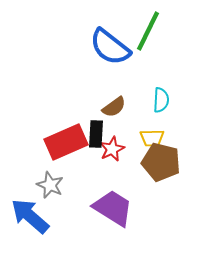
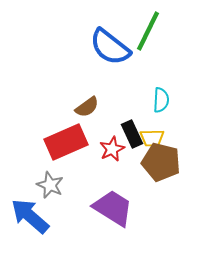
brown semicircle: moved 27 px left
black rectangle: moved 36 px right; rotated 28 degrees counterclockwise
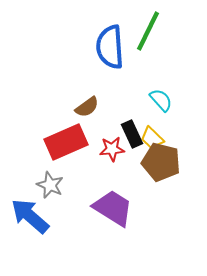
blue semicircle: rotated 48 degrees clockwise
cyan semicircle: rotated 45 degrees counterclockwise
yellow trapezoid: rotated 45 degrees clockwise
red star: rotated 20 degrees clockwise
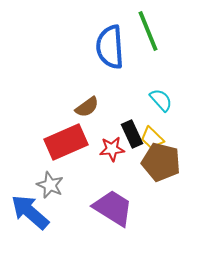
green line: rotated 48 degrees counterclockwise
blue arrow: moved 4 px up
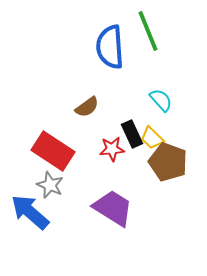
red rectangle: moved 13 px left, 9 px down; rotated 57 degrees clockwise
brown pentagon: moved 7 px right; rotated 6 degrees clockwise
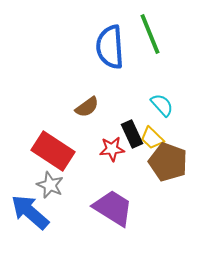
green line: moved 2 px right, 3 px down
cyan semicircle: moved 1 px right, 5 px down
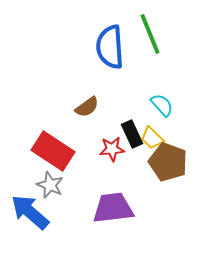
purple trapezoid: rotated 39 degrees counterclockwise
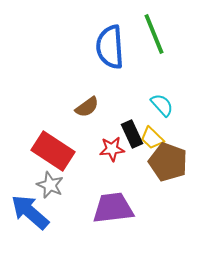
green line: moved 4 px right
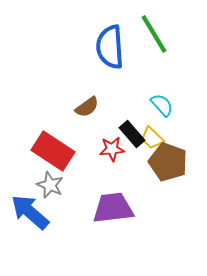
green line: rotated 9 degrees counterclockwise
black rectangle: rotated 16 degrees counterclockwise
